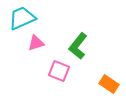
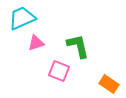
green L-shape: rotated 128 degrees clockwise
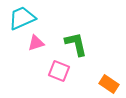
green L-shape: moved 2 px left, 2 px up
